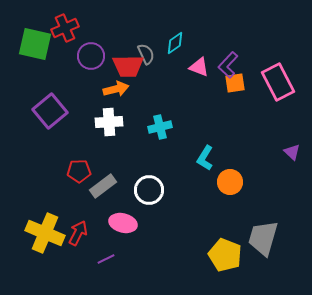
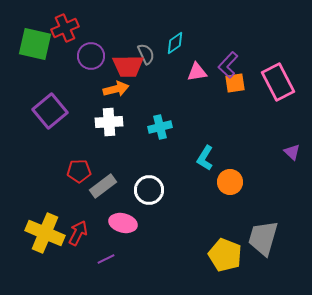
pink triangle: moved 2 px left, 5 px down; rotated 30 degrees counterclockwise
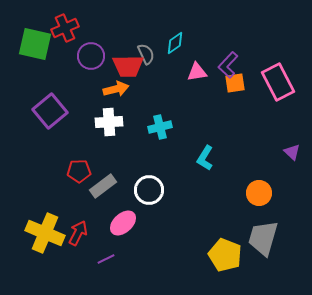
orange circle: moved 29 px right, 11 px down
pink ellipse: rotated 56 degrees counterclockwise
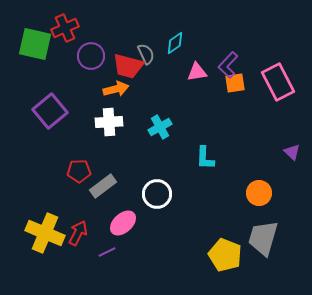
red trapezoid: rotated 16 degrees clockwise
cyan cross: rotated 15 degrees counterclockwise
cyan L-shape: rotated 30 degrees counterclockwise
white circle: moved 8 px right, 4 px down
purple line: moved 1 px right, 7 px up
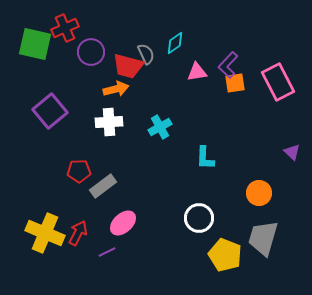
purple circle: moved 4 px up
white circle: moved 42 px right, 24 px down
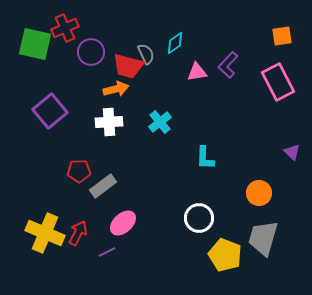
orange square: moved 47 px right, 47 px up
cyan cross: moved 5 px up; rotated 10 degrees counterclockwise
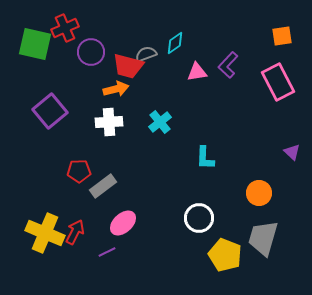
gray semicircle: rotated 85 degrees counterclockwise
red arrow: moved 3 px left, 1 px up
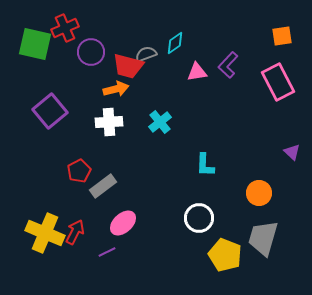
cyan L-shape: moved 7 px down
red pentagon: rotated 25 degrees counterclockwise
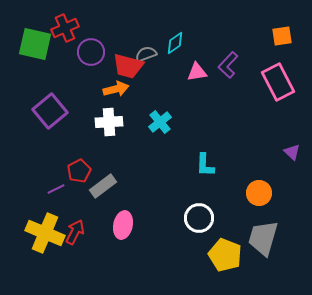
pink ellipse: moved 2 px down; rotated 36 degrees counterclockwise
purple line: moved 51 px left, 63 px up
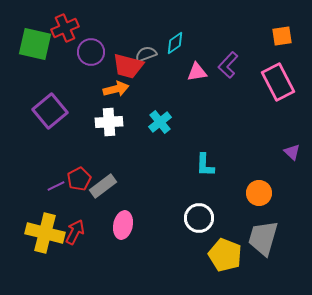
red pentagon: moved 8 px down
purple line: moved 3 px up
yellow cross: rotated 9 degrees counterclockwise
